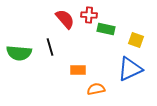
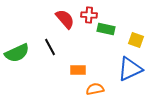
black line: rotated 12 degrees counterclockwise
green semicircle: moved 2 px left; rotated 30 degrees counterclockwise
orange semicircle: moved 1 px left
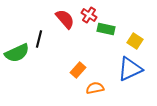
red cross: rotated 28 degrees clockwise
yellow square: moved 1 px left, 1 px down; rotated 14 degrees clockwise
black line: moved 11 px left, 8 px up; rotated 42 degrees clockwise
orange rectangle: rotated 49 degrees counterclockwise
orange semicircle: moved 1 px up
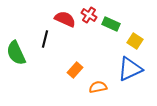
red semicircle: rotated 25 degrees counterclockwise
green rectangle: moved 5 px right, 5 px up; rotated 12 degrees clockwise
black line: moved 6 px right
green semicircle: moved 1 px left; rotated 90 degrees clockwise
orange rectangle: moved 3 px left
orange semicircle: moved 3 px right, 1 px up
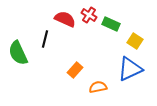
green semicircle: moved 2 px right
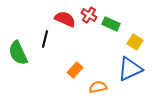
yellow square: moved 1 px down
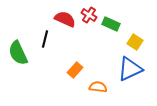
orange semicircle: rotated 18 degrees clockwise
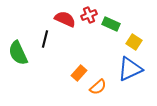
red cross: rotated 35 degrees clockwise
yellow square: moved 1 px left
orange rectangle: moved 4 px right, 3 px down
orange semicircle: rotated 132 degrees clockwise
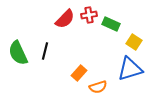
red cross: rotated 14 degrees clockwise
red semicircle: rotated 110 degrees clockwise
black line: moved 12 px down
blue triangle: rotated 8 degrees clockwise
orange semicircle: rotated 24 degrees clockwise
